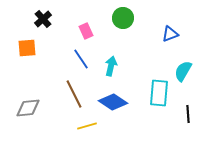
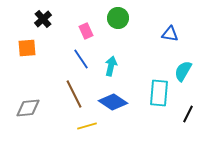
green circle: moved 5 px left
blue triangle: rotated 30 degrees clockwise
black line: rotated 30 degrees clockwise
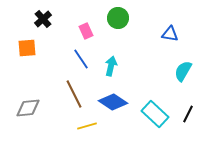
cyan rectangle: moved 4 px left, 21 px down; rotated 52 degrees counterclockwise
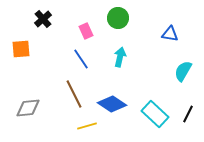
orange square: moved 6 px left, 1 px down
cyan arrow: moved 9 px right, 9 px up
blue diamond: moved 1 px left, 2 px down
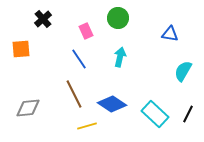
blue line: moved 2 px left
